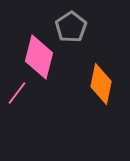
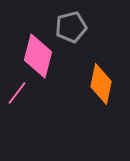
gray pentagon: rotated 20 degrees clockwise
pink diamond: moved 1 px left, 1 px up
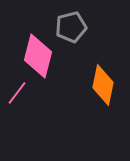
orange diamond: moved 2 px right, 1 px down
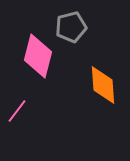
orange diamond: rotated 15 degrees counterclockwise
pink line: moved 18 px down
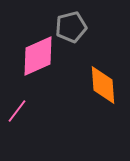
pink diamond: rotated 51 degrees clockwise
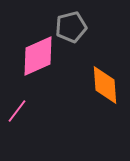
orange diamond: moved 2 px right
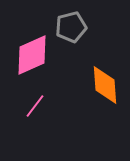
pink diamond: moved 6 px left, 1 px up
pink line: moved 18 px right, 5 px up
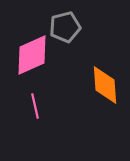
gray pentagon: moved 6 px left
pink line: rotated 50 degrees counterclockwise
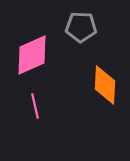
gray pentagon: moved 16 px right; rotated 16 degrees clockwise
orange diamond: rotated 6 degrees clockwise
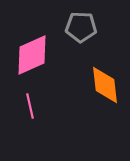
orange diamond: rotated 9 degrees counterclockwise
pink line: moved 5 px left
